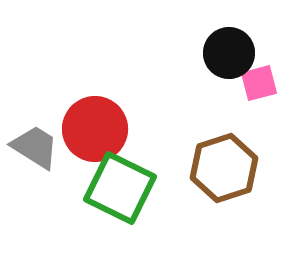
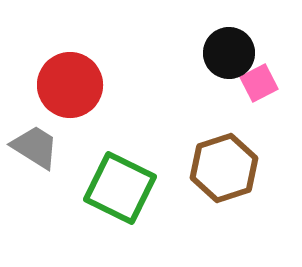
pink square: rotated 12 degrees counterclockwise
red circle: moved 25 px left, 44 px up
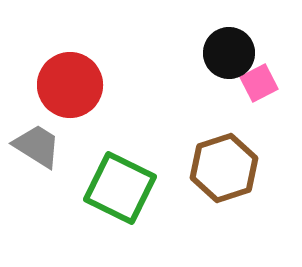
gray trapezoid: moved 2 px right, 1 px up
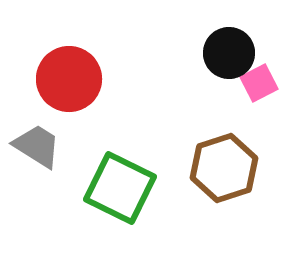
red circle: moved 1 px left, 6 px up
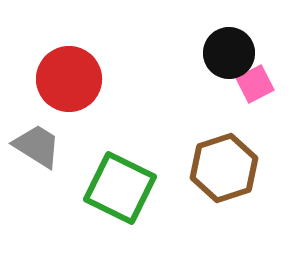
pink square: moved 4 px left, 1 px down
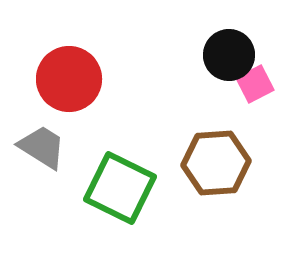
black circle: moved 2 px down
gray trapezoid: moved 5 px right, 1 px down
brown hexagon: moved 8 px left, 5 px up; rotated 14 degrees clockwise
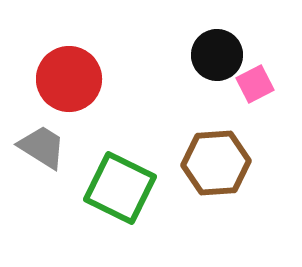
black circle: moved 12 px left
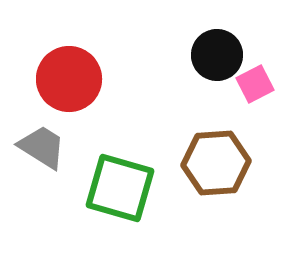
green square: rotated 10 degrees counterclockwise
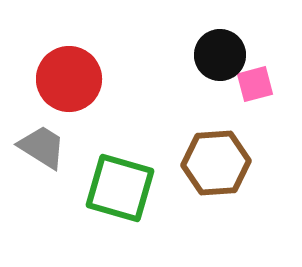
black circle: moved 3 px right
pink square: rotated 12 degrees clockwise
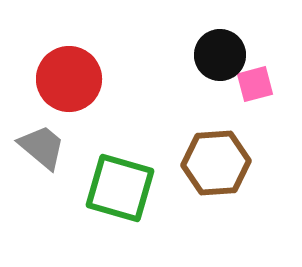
gray trapezoid: rotated 8 degrees clockwise
